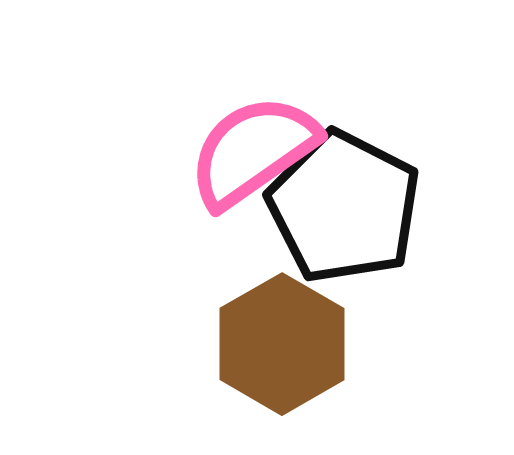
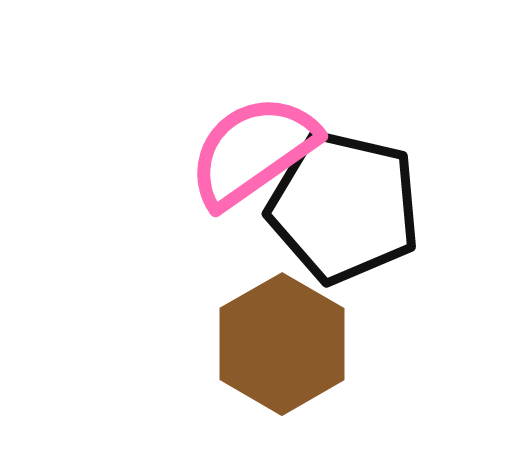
black pentagon: rotated 14 degrees counterclockwise
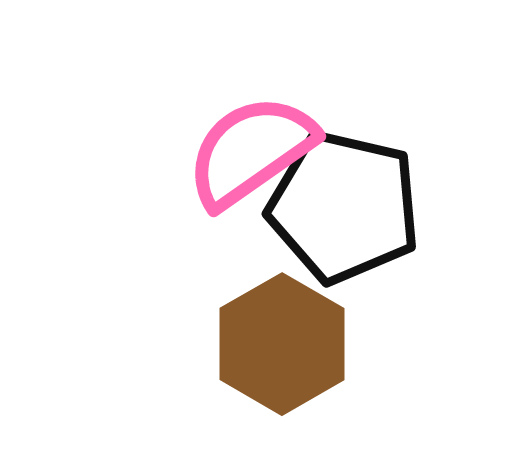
pink semicircle: moved 2 px left
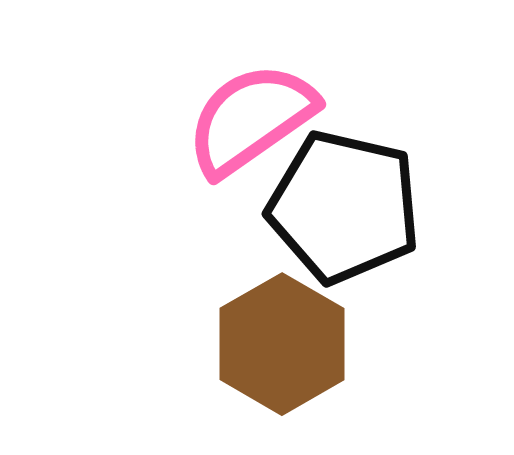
pink semicircle: moved 32 px up
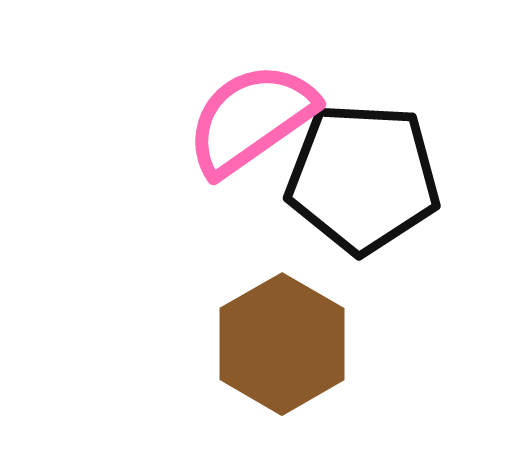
black pentagon: moved 19 px right, 29 px up; rotated 10 degrees counterclockwise
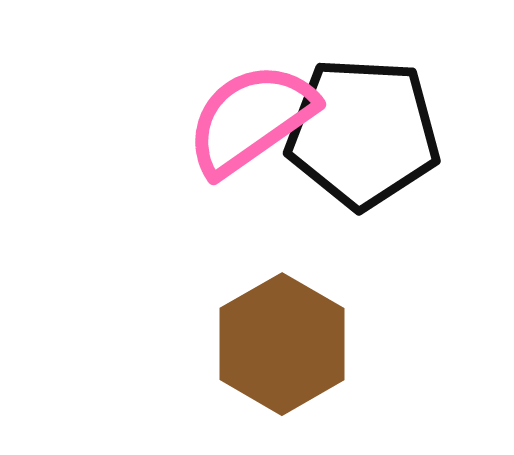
black pentagon: moved 45 px up
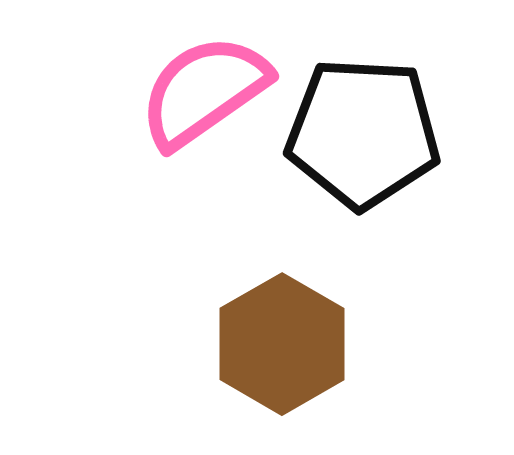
pink semicircle: moved 47 px left, 28 px up
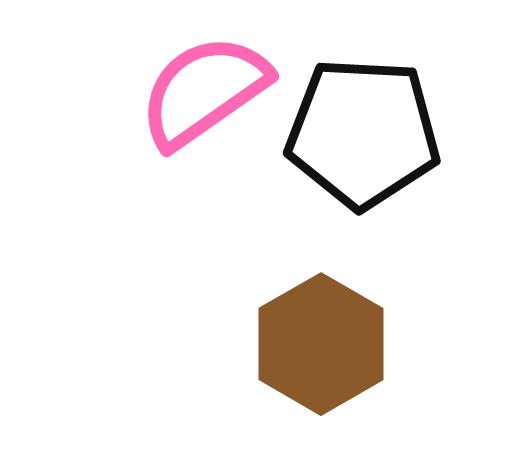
brown hexagon: moved 39 px right
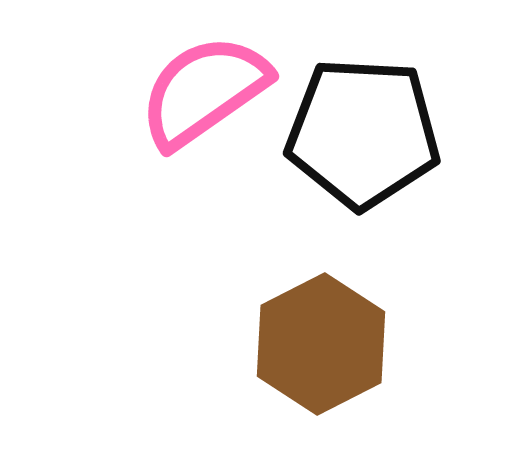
brown hexagon: rotated 3 degrees clockwise
